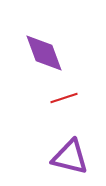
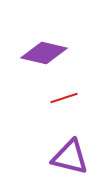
purple diamond: rotated 57 degrees counterclockwise
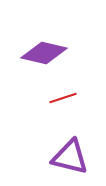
red line: moved 1 px left
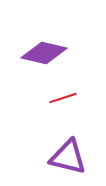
purple triangle: moved 2 px left
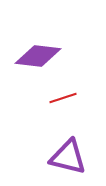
purple diamond: moved 6 px left, 3 px down; rotated 6 degrees counterclockwise
